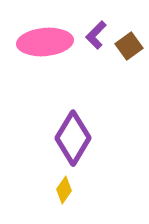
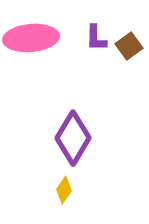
purple L-shape: moved 3 px down; rotated 44 degrees counterclockwise
pink ellipse: moved 14 px left, 4 px up
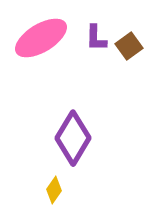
pink ellipse: moved 10 px right; rotated 26 degrees counterclockwise
yellow diamond: moved 10 px left
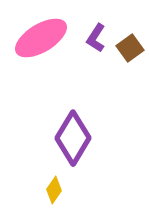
purple L-shape: rotated 32 degrees clockwise
brown square: moved 1 px right, 2 px down
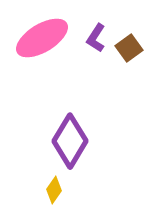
pink ellipse: moved 1 px right
brown square: moved 1 px left
purple diamond: moved 3 px left, 3 px down
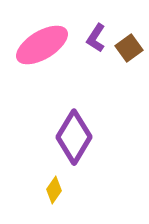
pink ellipse: moved 7 px down
purple diamond: moved 4 px right, 4 px up
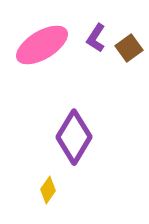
yellow diamond: moved 6 px left
